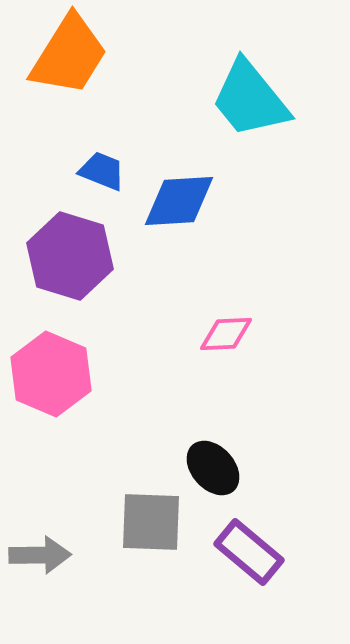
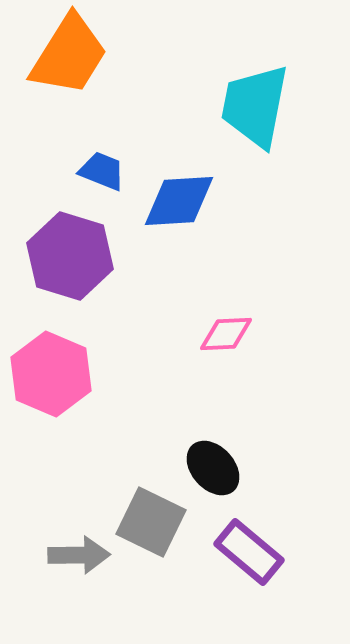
cyan trapezoid: moved 5 px right, 7 px down; rotated 50 degrees clockwise
gray square: rotated 24 degrees clockwise
gray arrow: moved 39 px right
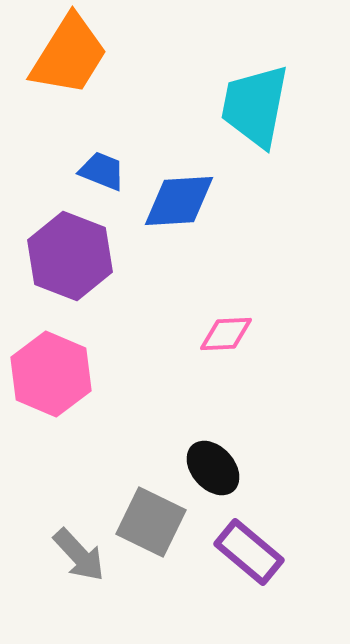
purple hexagon: rotated 4 degrees clockwise
gray arrow: rotated 48 degrees clockwise
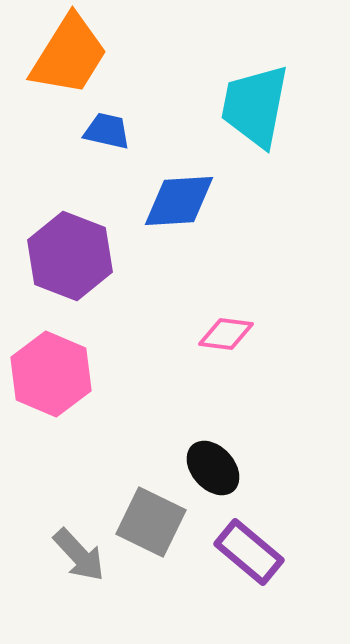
blue trapezoid: moved 5 px right, 40 px up; rotated 9 degrees counterclockwise
pink diamond: rotated 10 degrees clockwise
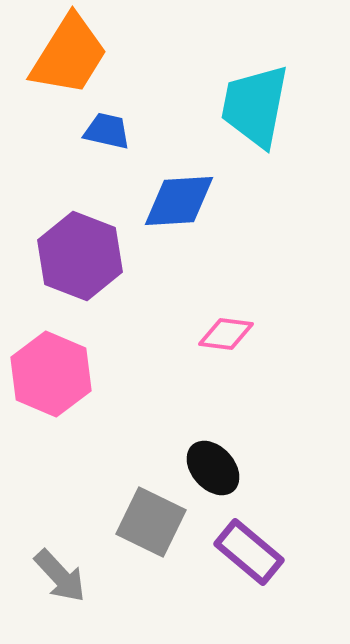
purple hexagon: moved 10 px right
gray arrow: moved 19 px left, 21 px down
